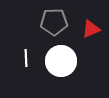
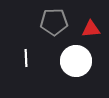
red triangle: rotated 18 degrees clockwise
white circle: moved 15 px right
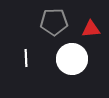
white circle: moved 4 px left, 2 px up
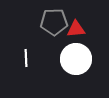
red triangle: moved 15 px left
white circle: moved 4 px right
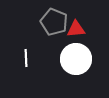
gray pentagon: rotated 24 degrees clockwise
